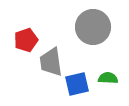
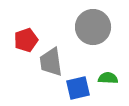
blue square: moved 1 px right, 4 px down
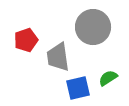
gray trapezoid: moved 7 px right, 5 px up
green semicircle: rotated 36 degrees counterclockwise
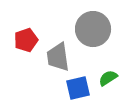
gray circle: moved 2 px down
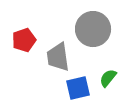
red pentagon: moved 2 px left
green semicircle: rotated 18 degrees counterclockwise
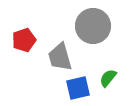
gray circle: moved 3 px up
gray trapezoid: moved 2 px right; rotated 8 degrees counterclockwise
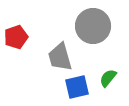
red pentagon: moved 8 px left, 3 px up
blue square: moved 1 px left, 1 px up
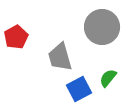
gray circle: moved 9 px right, 1 px down
red pentagon: rotated 10 degrees counterclockwise
blue square: moved 2 px right, 2 px down; rotated 15 degrees counterclockwise
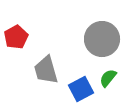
gray circle: moved 12 px down
gray trapezoid: moved 14 px left, 13 px down
blue square: moved 2 px right
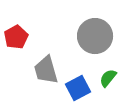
gray circle: moved 7 px left, 3 px up
blue square: moved 3 px left, 1 px up
